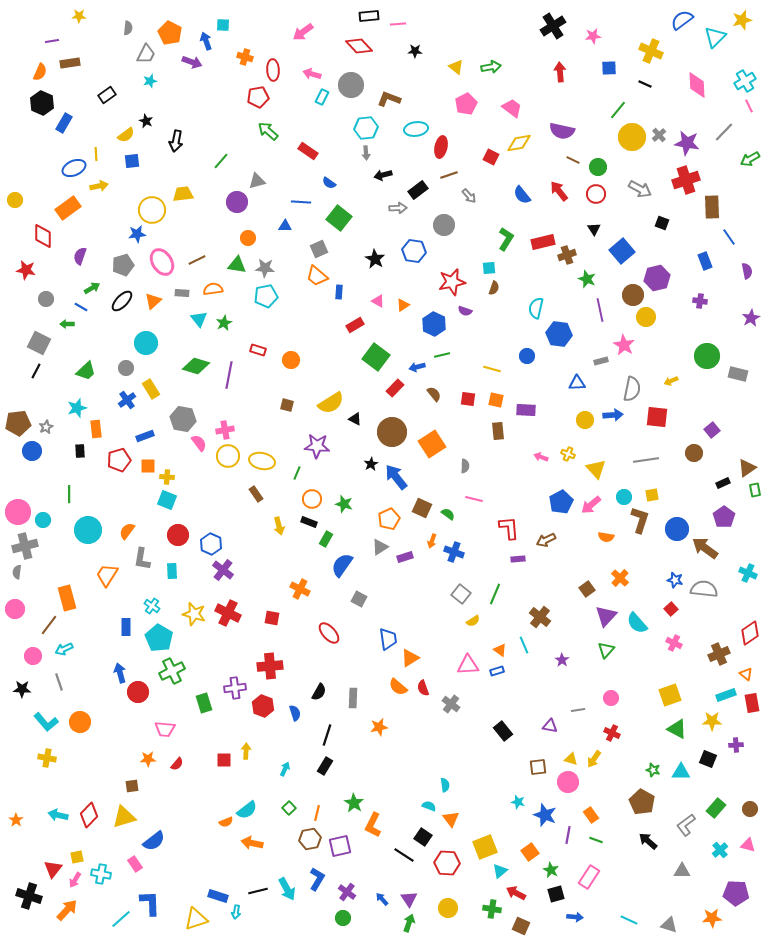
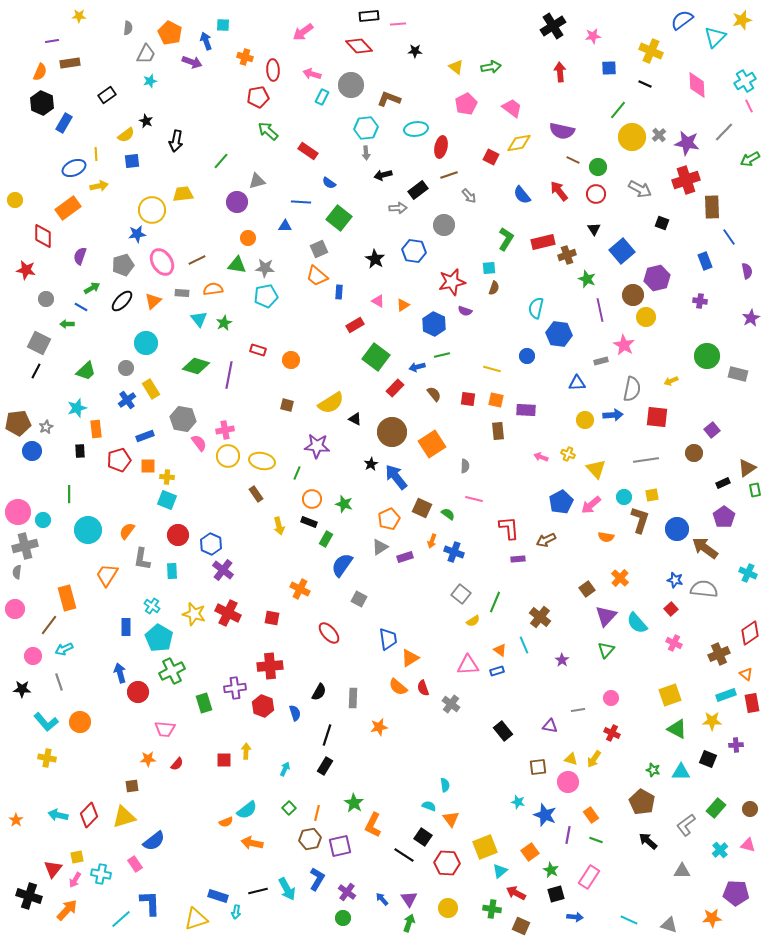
green line at (495, 594): moved 8 px down
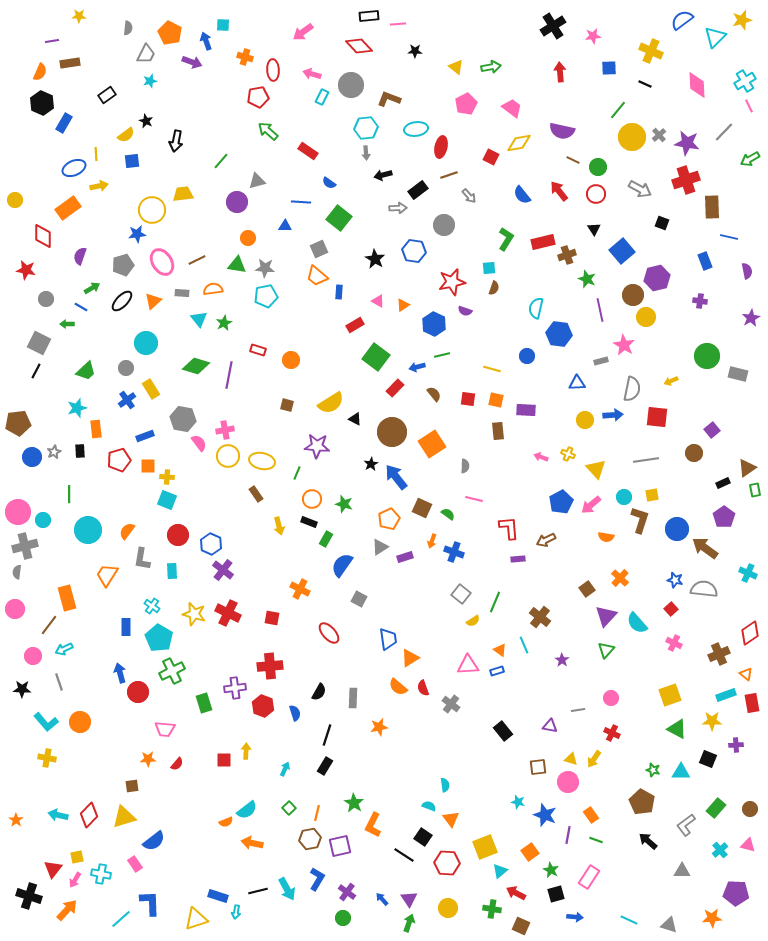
blue line at (729, 237): rotated 42 degrees counterclockwise
gray star at (46, 427): moved 8 px right, 25 px down
blue circle at (32, 451): moved 6 px down
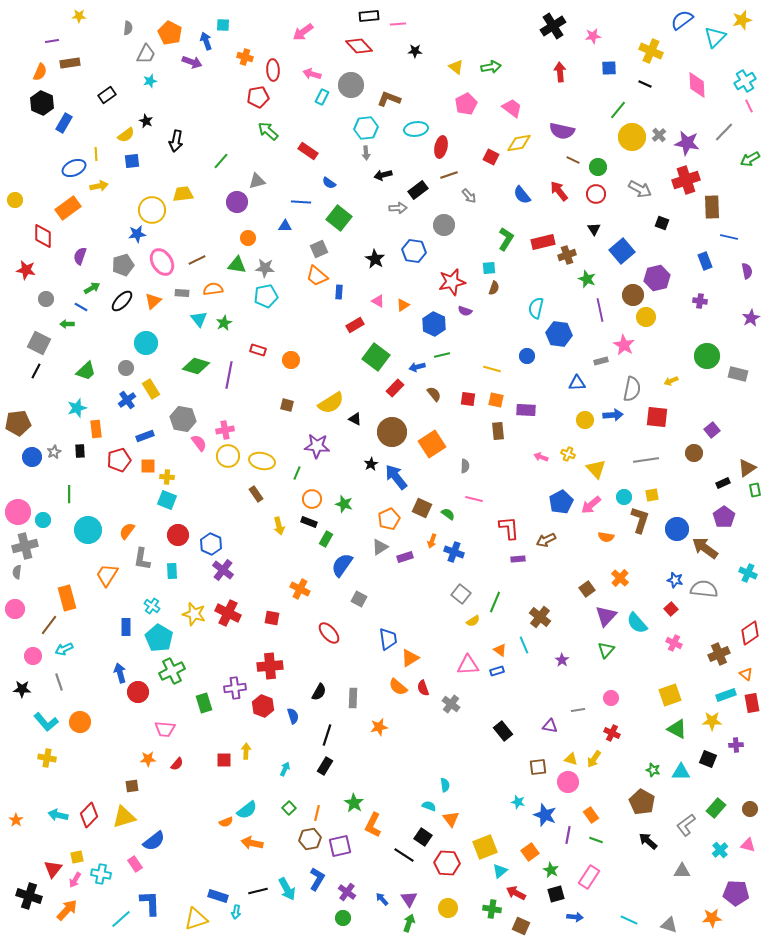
blue semicircle at (295, 713): moved 2 px left, 3 px down
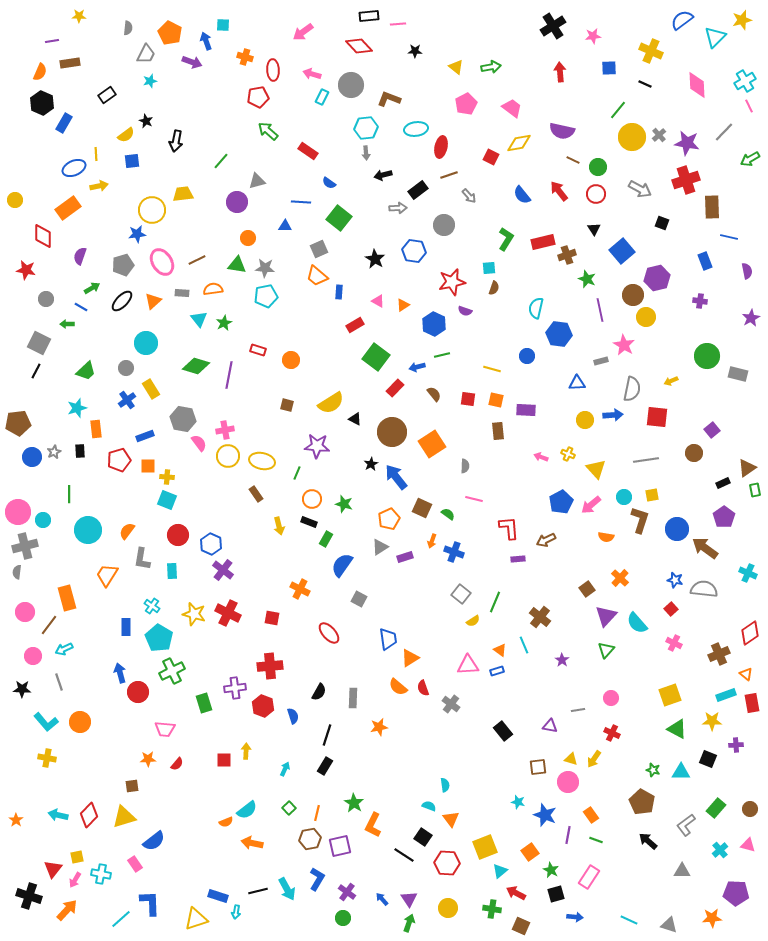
pink circle at (15, 609): moved 10 px right, 3 px down
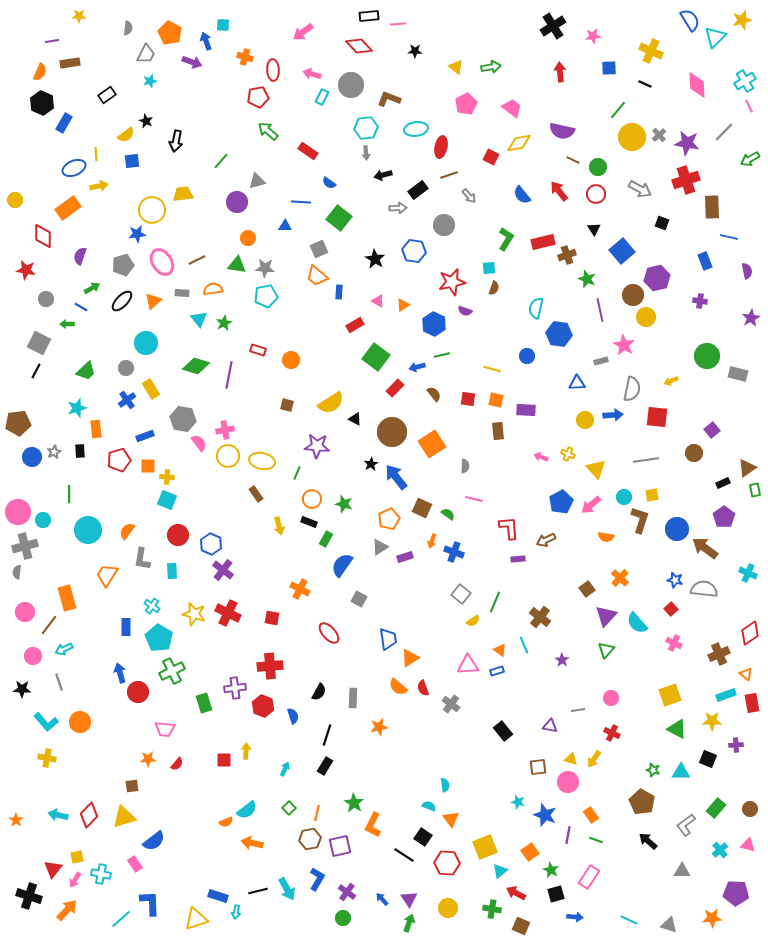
blue semicircle at (682, 20): moved 8 px right; rotated 95 degrees clockwise
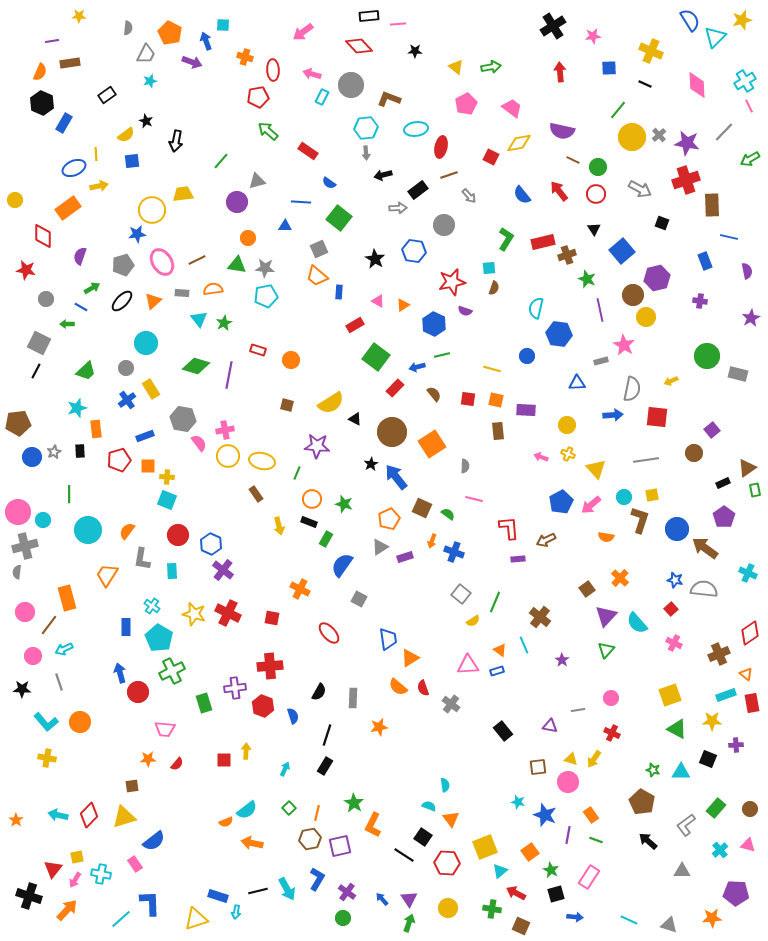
brown rectangle at (712, 207): moved 2 px up
yellow circle at (585, 420): moved 18 px left, 5 px down
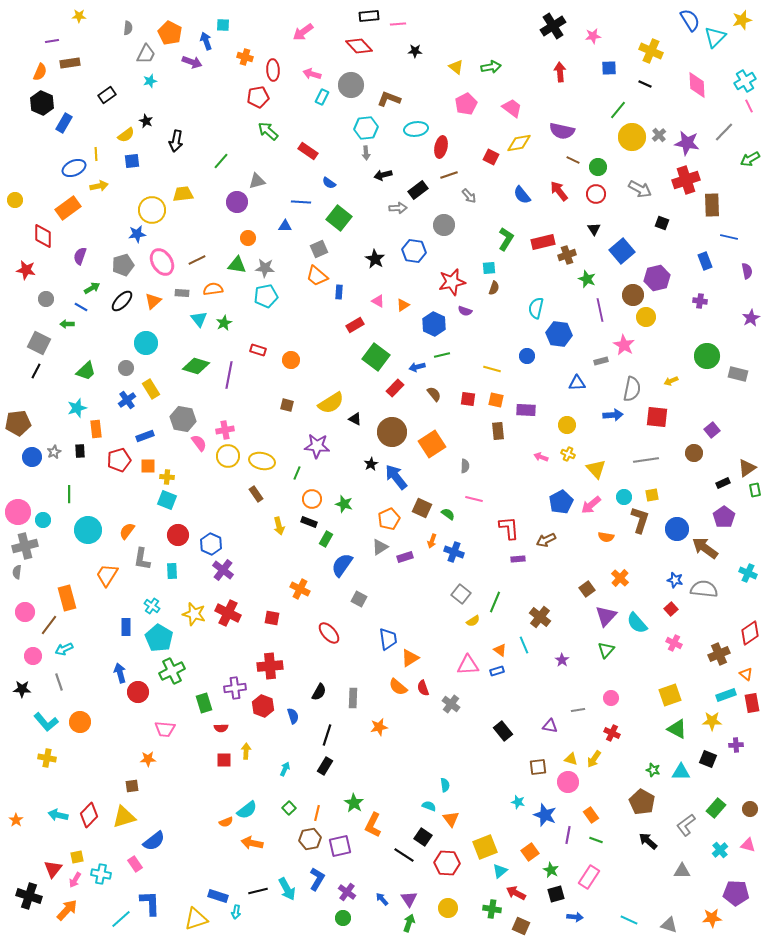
red semicircle at (177, 764): moved 44 px right, 36 px up; rotated 48 degrees clockwise
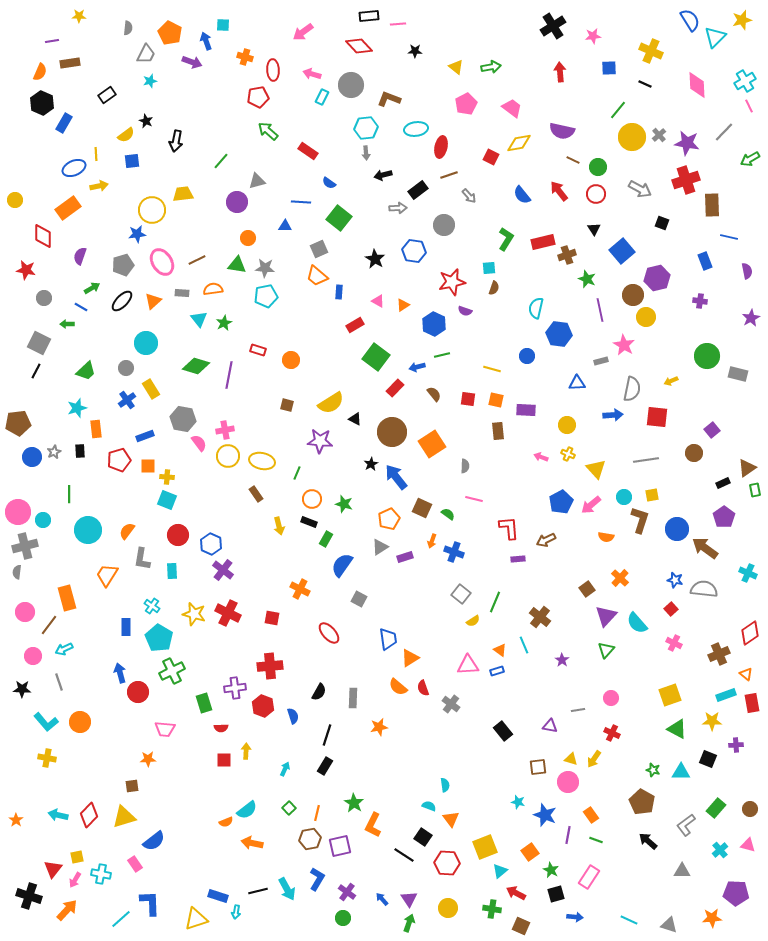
gray circle at (46, 299): moved 2 px left, 1 px up
purple star at (317, 446): moved 3 px right, 5 px up
